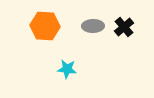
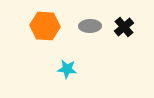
gray ellipse: moved 3 px left
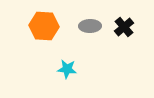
orange hexagon: moved 1 px left
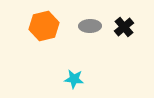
orange hexagon: rotated 16 degrees counterclockwise
cyan star: moved 7 px right, 10 px down
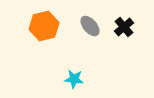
gray ellipse: rotated 50 degrees clockwise
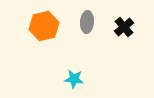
gray ellipse: moved 3 px left, 4 px up; rotated 45 degrees clockwise
